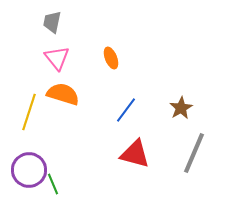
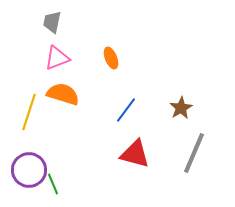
pink triangle: rotated 48 degrees clockwise
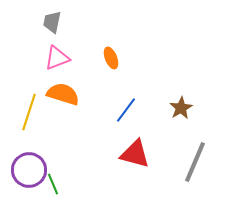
gray line: moved 1 px right, 9 px down
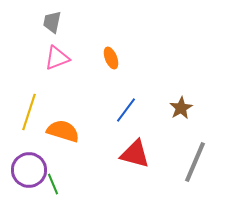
orange semicircle: moved 37 px down
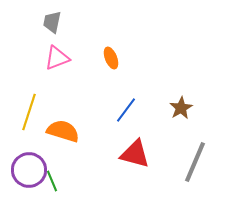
green line: moved 1 px left, 3 px up
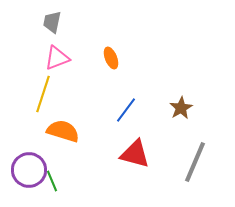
yellow line: moved 14 px right, 18 px up
